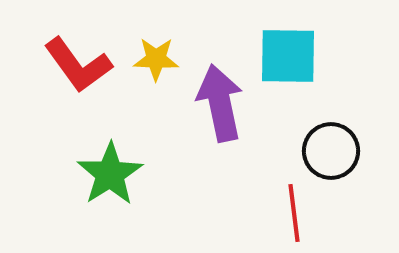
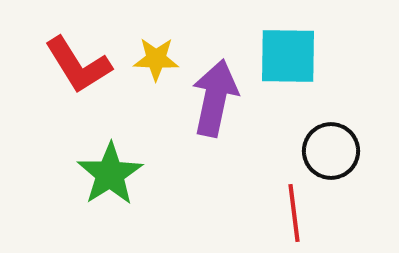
red L-shape: rotated 4 degrees clockwise
purple arrow: moved 5 px left, 5 px up; rotated 24 degrees clockwise
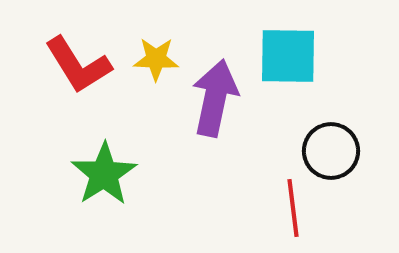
green star: moved 6 px left
red line: moved 1 px left, 5 px up
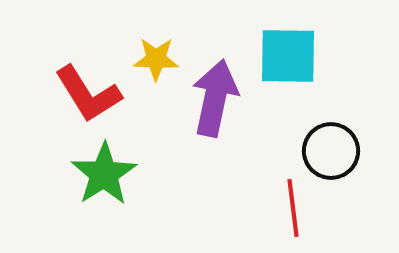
red L-shape: moved 10 px right, 29 px down
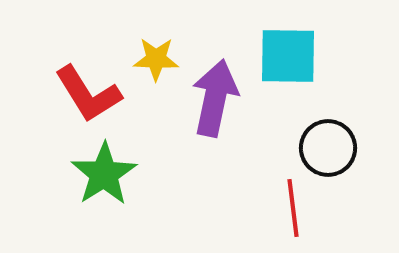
black circle: moved 3 px left, 3 px up
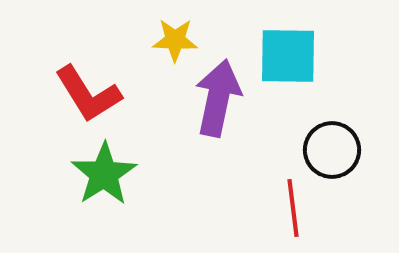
yellow star: moved 19 px right, 19 px up
purple arrow: moved 3 px right
black circle: moved 4 px right, 2 px down
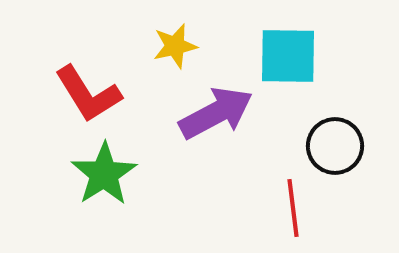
yellow star: moved 6 px down; rotated 15 degrees counterclockwise
purple arrow: moved 2 px left, 15 px down; rotated 50 degrees clockwise
black circle: moved 3 px right, 4 px up
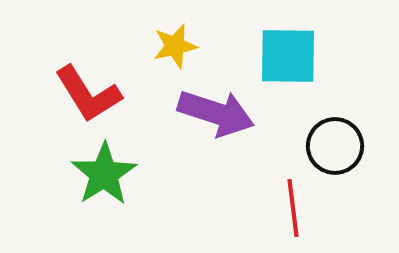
purple arrow: rotated 46 degrees clockwise
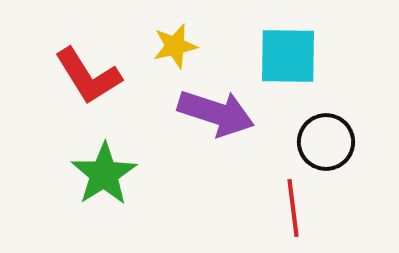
red L-shape: moved 18 px up
black circle: moved 9 px left, 4 px up
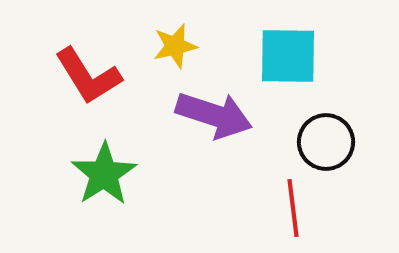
purple arrow: moved 2 px left, 2 px down
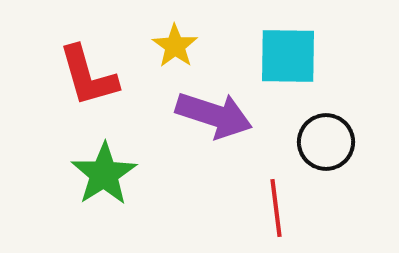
yellow star: rotated 24 degrees counterclockwise
red L-shape: rotated 16 degrees clockwise
red line: moved 17 px left
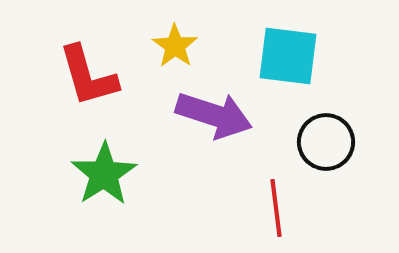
cyan square: rotated 6 degrees clockwise
